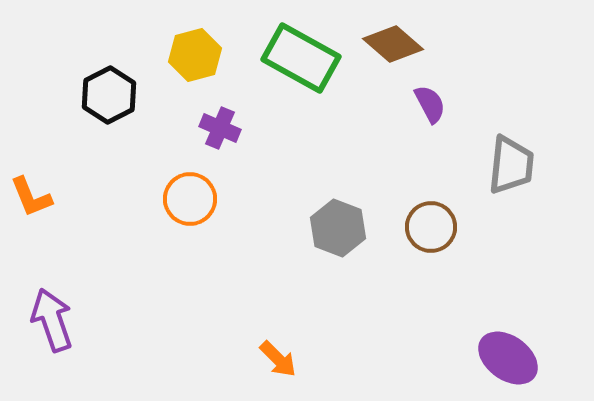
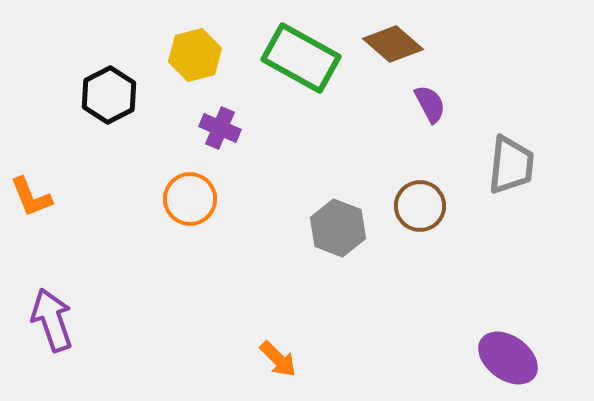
brown circle: moved 11 px left, 21 px up
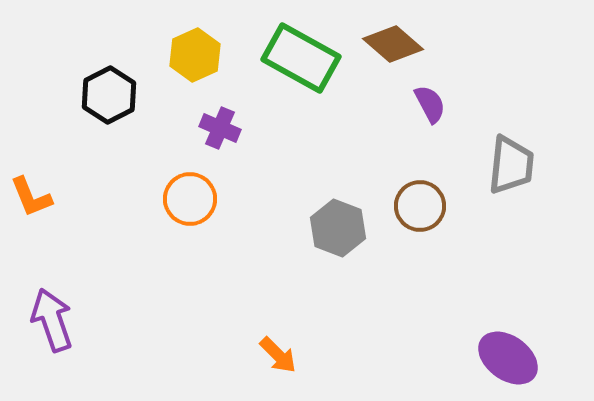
yellow hexagon: rotated 9 degrees counterclockwise
orange arrow: moved 4 px up
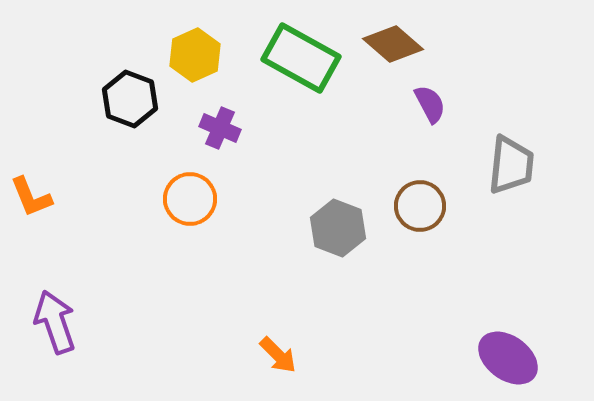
black hexagon: moved 21 px right, 4 px down; rotated 12 degrees counterclockwise
purple arrow: moved 3 px right, 2 px down
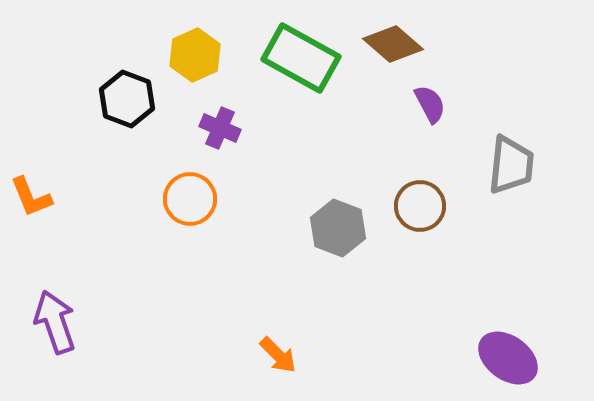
black hexagon: moved 3 px left
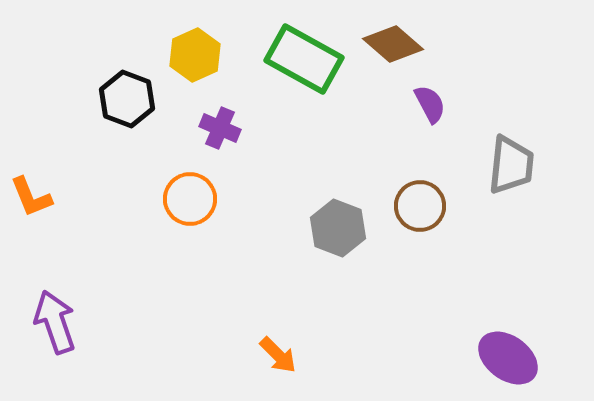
green rectangle: moved 3 px right, 1 px down
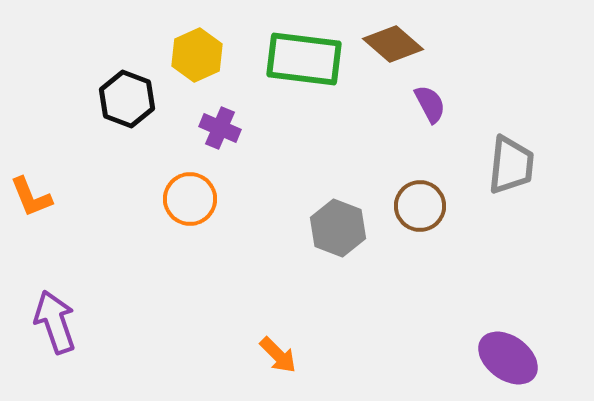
yellow hexagon: moved 2 px right
green rectangle: rotated 22 degrees counterclockwise
